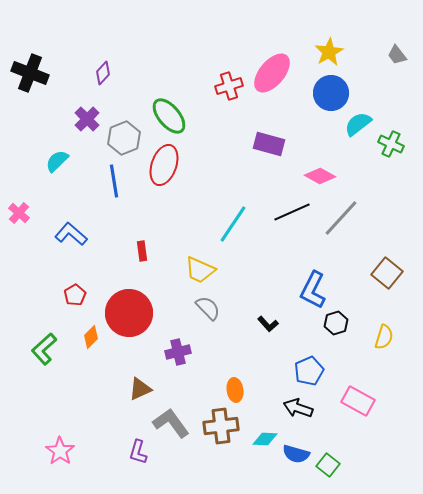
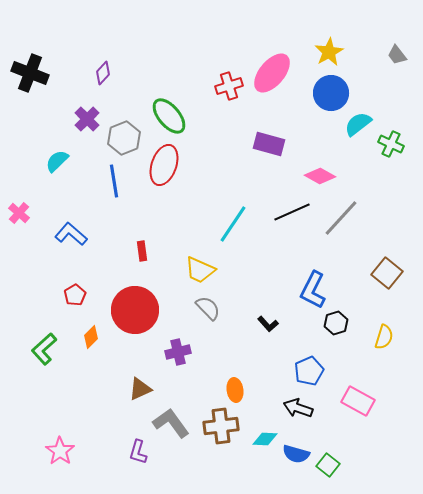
red circle at (129, 313): moved 6 px right, 3 px up
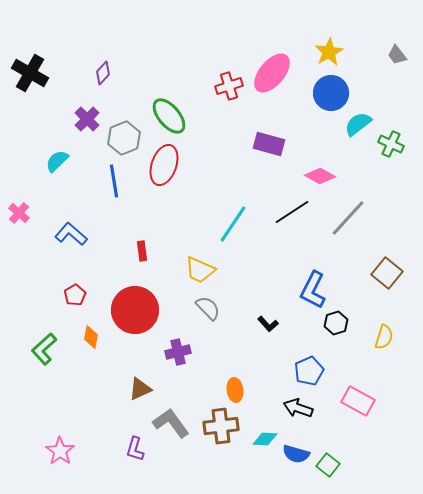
black cross at (30, 73): rotated 9 degrees clockwise
black line at (292, 212): rotated 9 degrees counterclockwise
gray line at (341, 218): moved 7 px right
orange diamond at (91, 337): rotated 35 degrees counterclockwise
purple L-shape at (138, 452): moved 3 px left, 3 px up
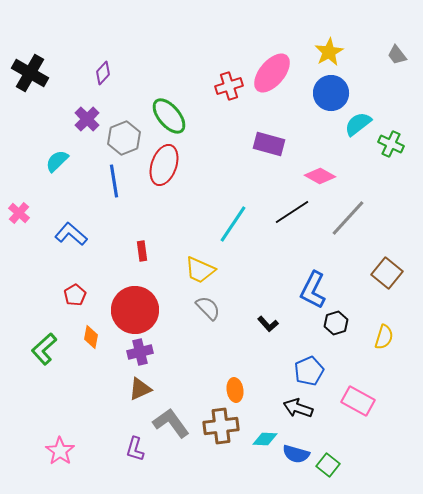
purple cross at (178, 352): moved 38 px left
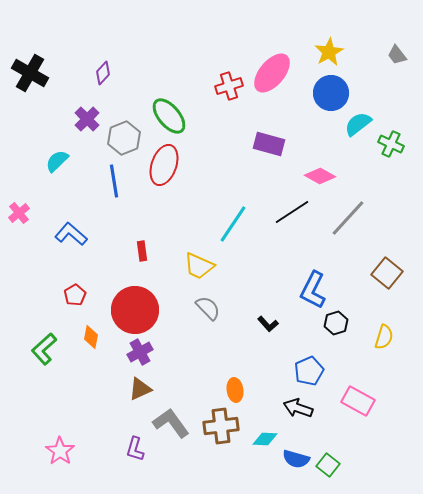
pink cross at (19, 213): rotated 10 degrees clockwise
yellow trapezoid at (200, 270): moved 1 px left, 4 px up
purple cross at (140, 352): rotated 15 degrees counterclockwise
blue semicircle at (296, 454): moved 5 px down
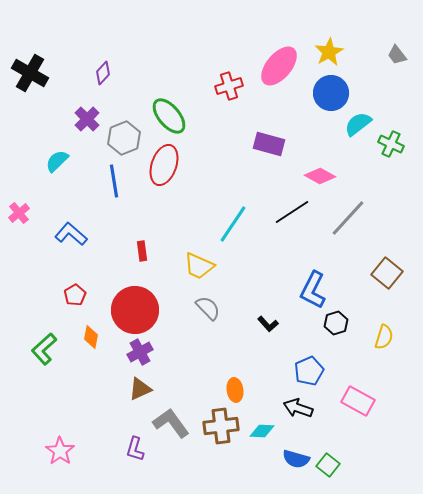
pink ellipse at (272, 73): moved 7 px right, 7 px up
cyan diamond at (265, 439): moved 3 px left, 8 px up
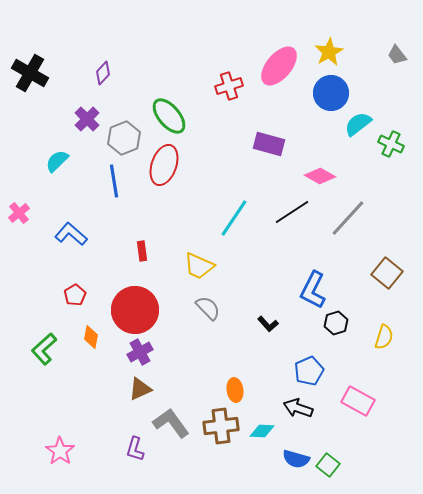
cyan line at (233, 224): moved 1 px right, 6 px up
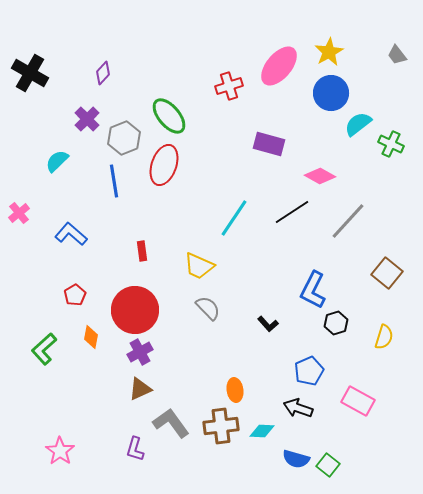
gray line at (348, 218): moved 3 px down
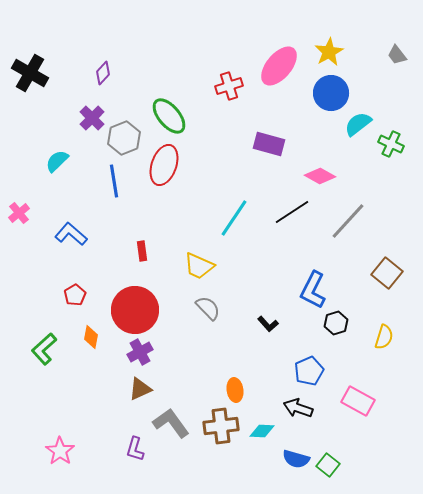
purple cross at (87, 119): moved 5 px right, 1 px up
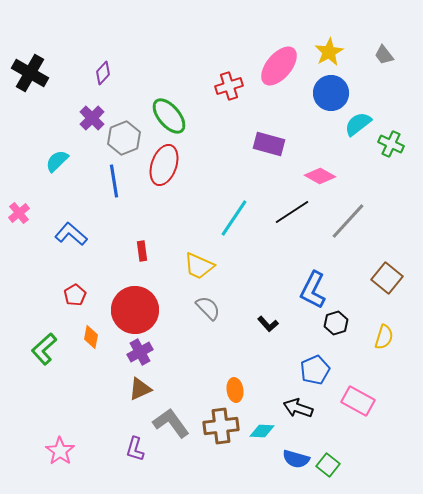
gray trapezoid at (397, 55): moved 13 px left
brown square at (387, 273): moved 5 px down
blue pentagon at (309, 371): moved 6 px right, 1 px up
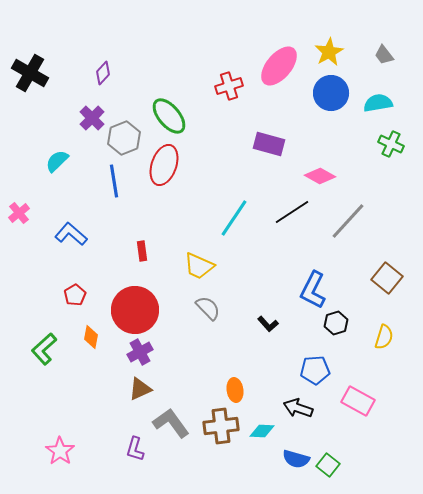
cyan semicircle at (358, 124): moved 20 px right, 21 px up; rotated 28 degrees clockwise
blue pentagon at (315, 370): rotated 20 degrees clockwise
